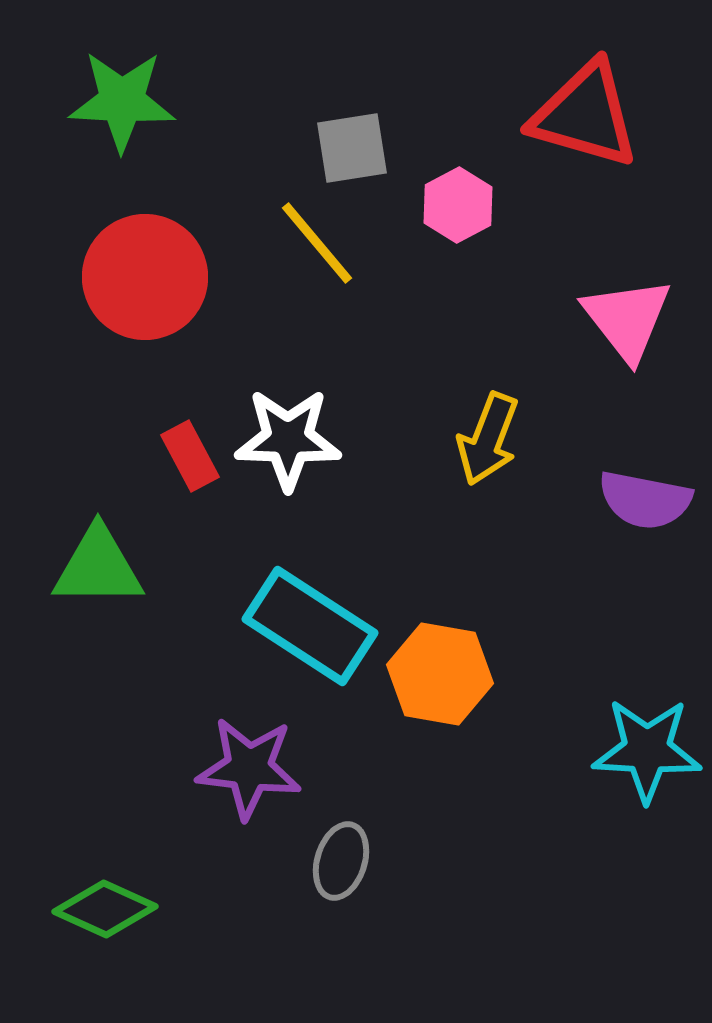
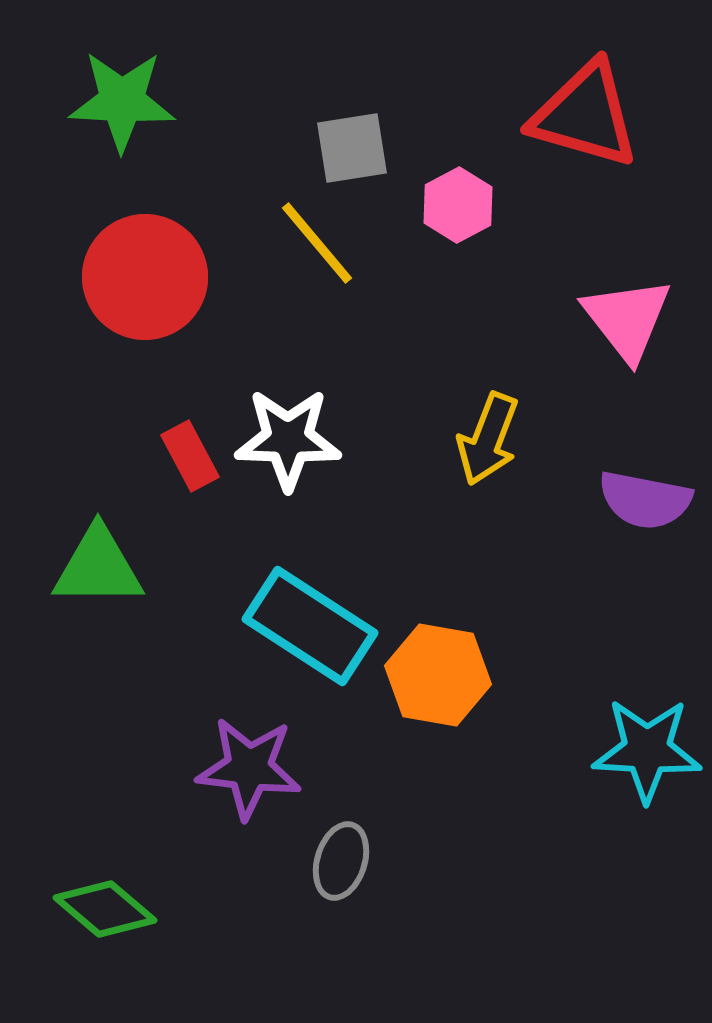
orange hexagon: moved 2 px left, 1 px down
green diamond: rotated 16 degrees clockwise
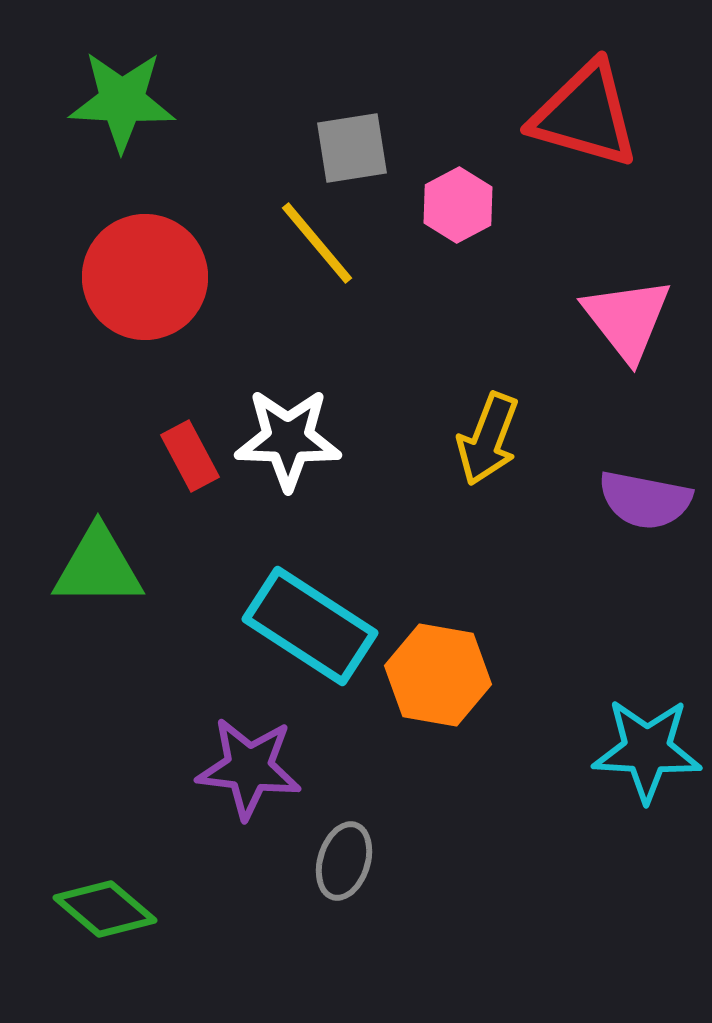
gray ellipse: moved 3 px right
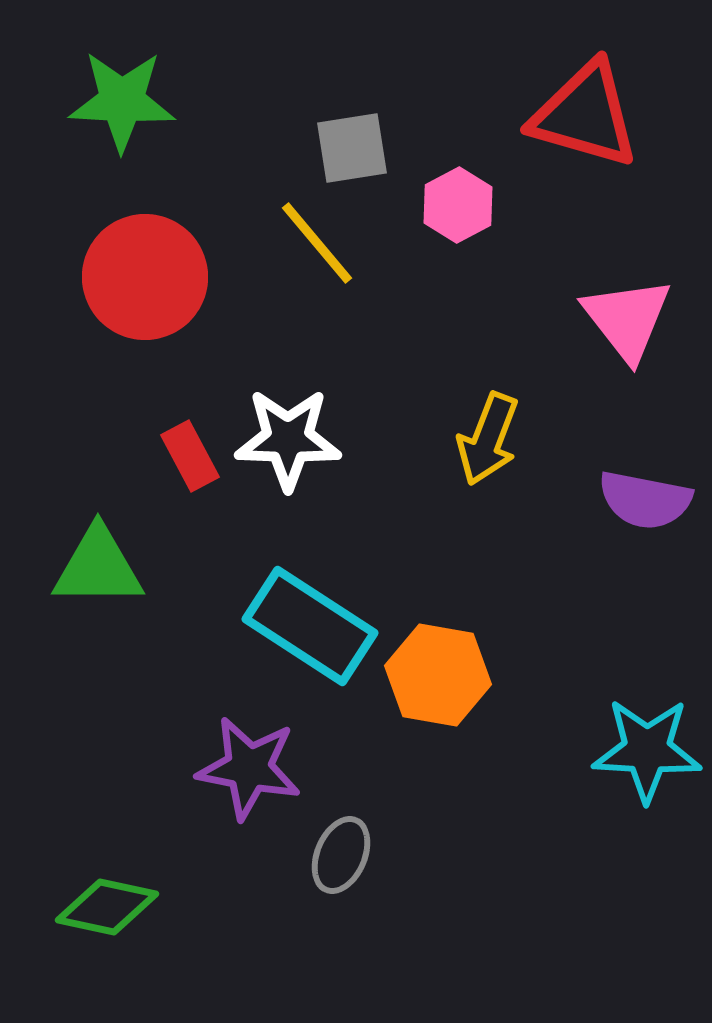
purple star: rotated 4 degrees clockwise
gray ellipse: moved 3 px left, 6 px up; rotated 6 degrees clockwise
green diamond: moved 2 px right, 2 px up; rotated 28 degrees counterclockwise
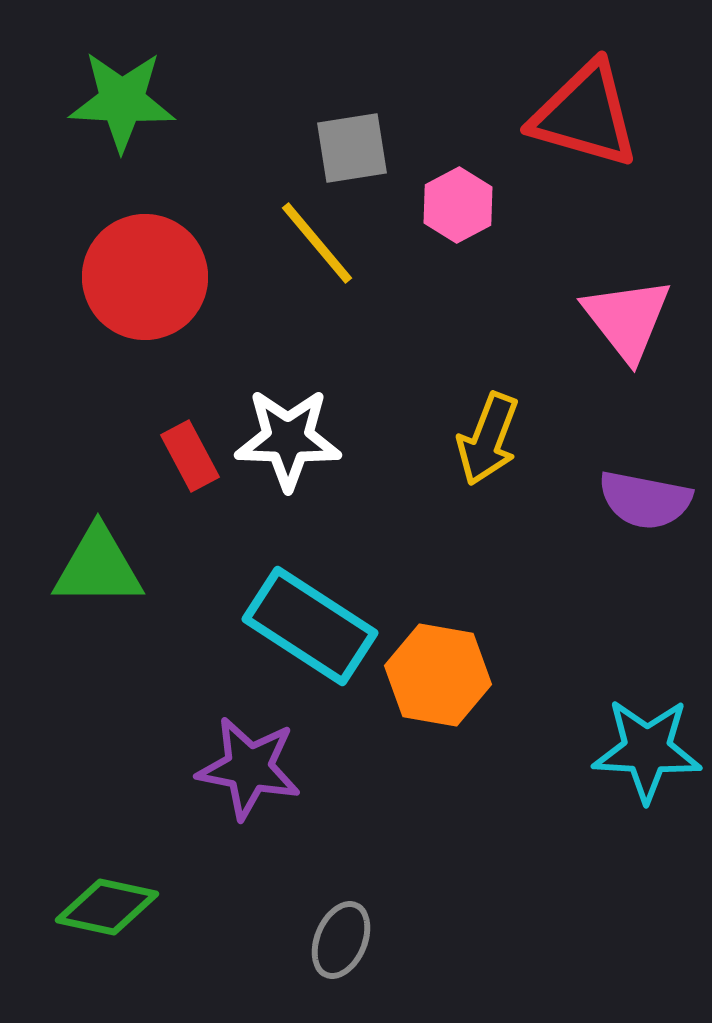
gray ellipse: moved 85 px down
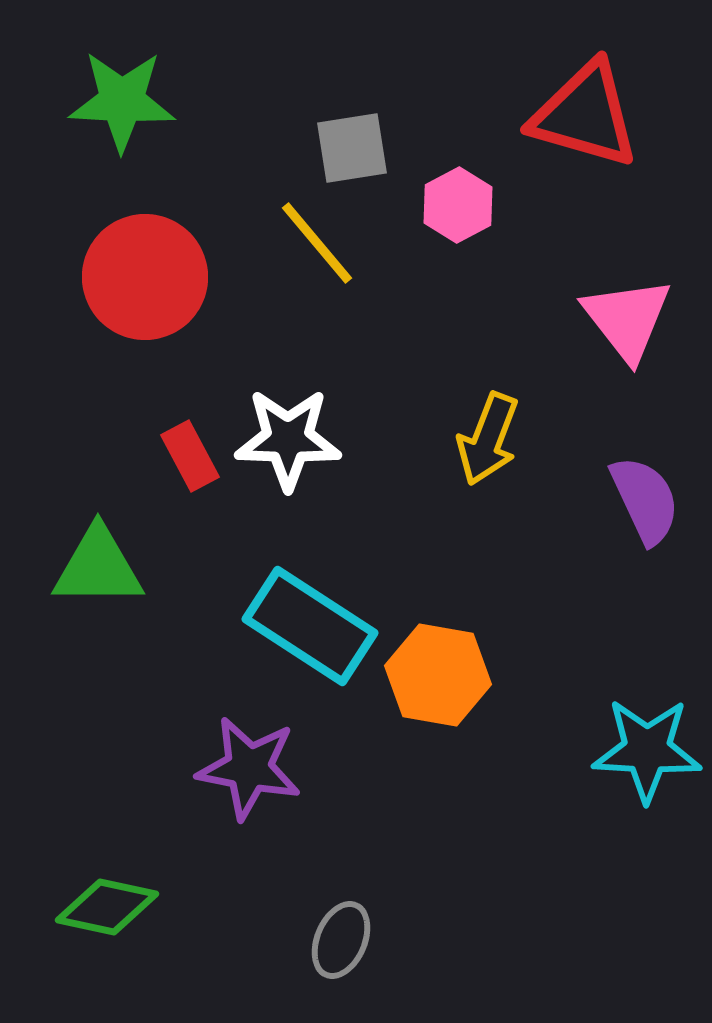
purple semicircle: rotated 126 degrees counterclockwise
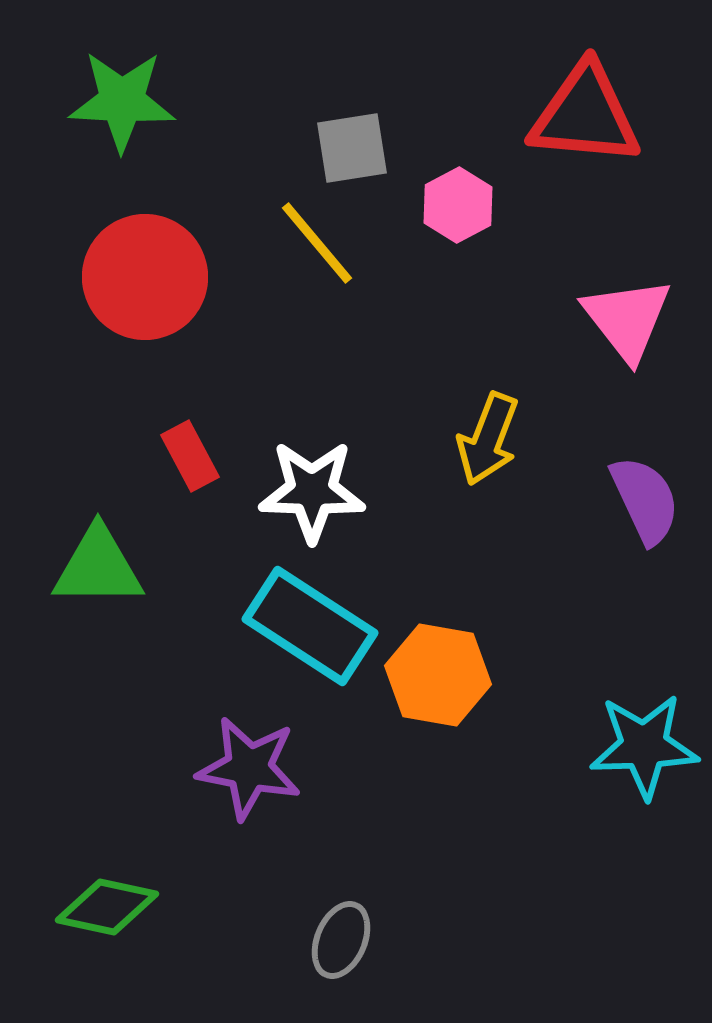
red triangle: rotated 11 degrees counterclockwise
white star: moved 24 px right, 52 px down
cyan star: moved 3 px left, 4 px up; rotated 5 degrees counterclockwise
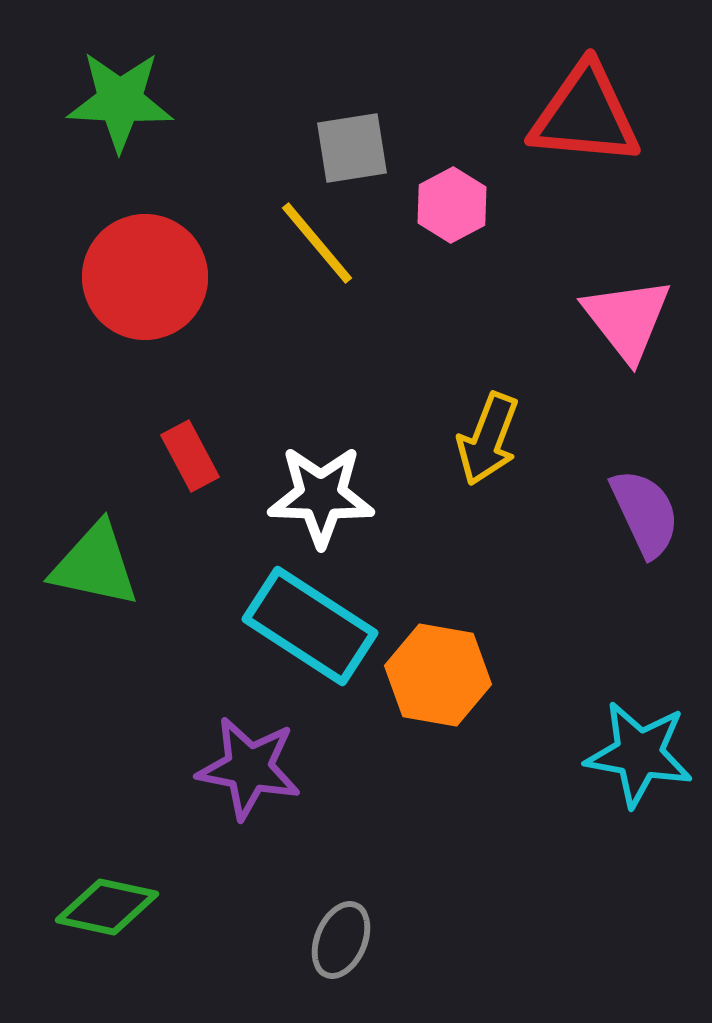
green star: moved 2 px left
pink hexagon: moved 6 px left
white star: moved 9 px right, 5 px down
purple semicircle: moved 13 px down
green triangle: moved 3 px left, 2 px up; rotated 12 degrees clockwise
cyan star: moved 5 px left, 8 px down; rotated 12 degrees clockwise
